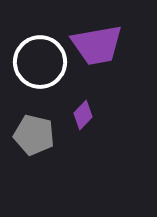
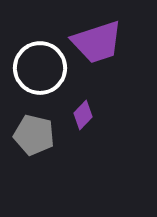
purple trapezoid: moved 3 px up; rotated 8 degrees counterclockwise
white circle: moved 6 px down
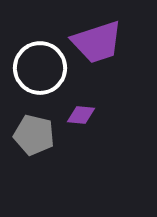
purple diamond: moved 2 px left; rotated 52 degrees clockwise
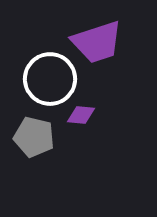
white circle: moved 10 px right, 11 px down
gray pentagon: moved 2 px down
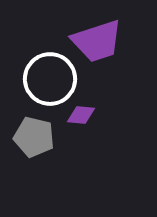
purple trapezoid: moved 1 px up
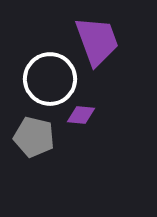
purple trapezoid: rotated 92 degrees counterclockwise
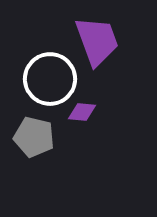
purple diamond: moved 1 px right, 3 px up
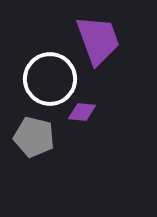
purple trapezoid: moved 1 px right, 1 px up
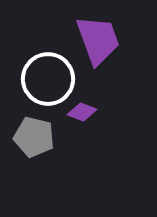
white circle: moved 2 px left
purple diamond: rotated 16 degrees clockwise
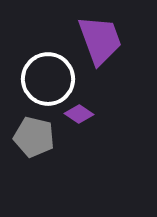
purple trapezoid: moved 2 px right
purple diamond: moved 3 px left, 2 px down; rotated 12 degrees clockwise
